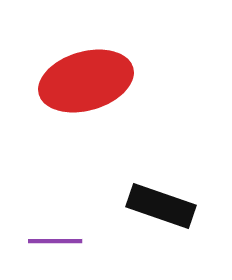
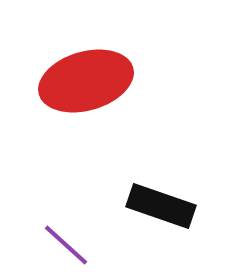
purple line: moved 11 px right, 4 px down; rotated 42 degrees clockwise
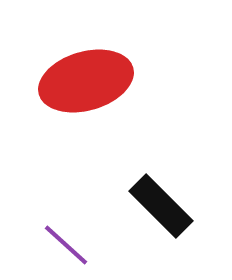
black rectangle: rotated 26 degrees clockwise
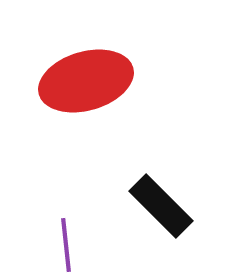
purple line: rotated 42 degrees clockwise
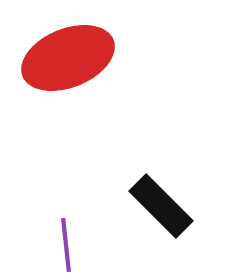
red ellipse: moved 18 px left, 23 px up; rotated 6 degrees counterclockwise
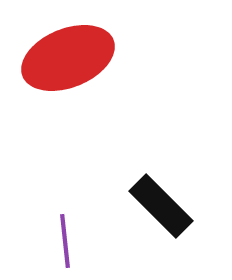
purple line: moved 1 px left, 4 px up
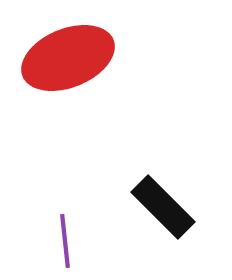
black rectangle: moved 2 px right, 1 px down
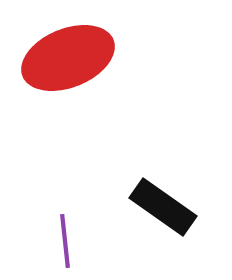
black rectangle: rotated 10 degrees counterclockwise
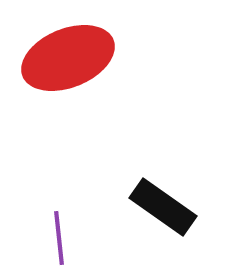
purple line: moved 6 px left, 3 px up
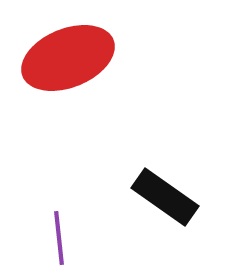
black rectangle: moved 2 px right, 10 px up
